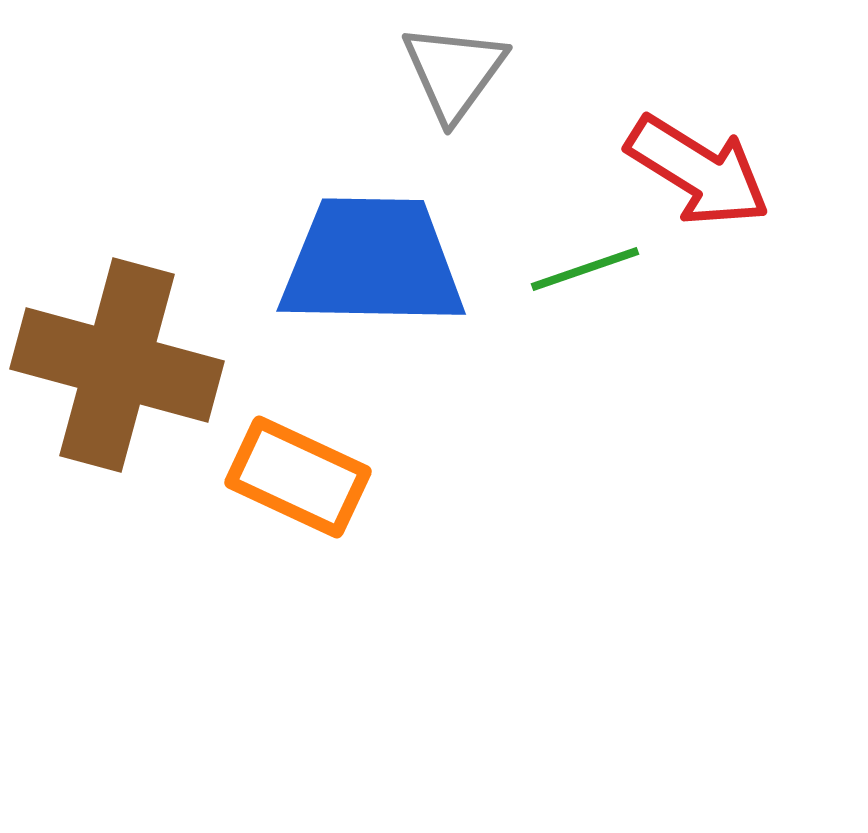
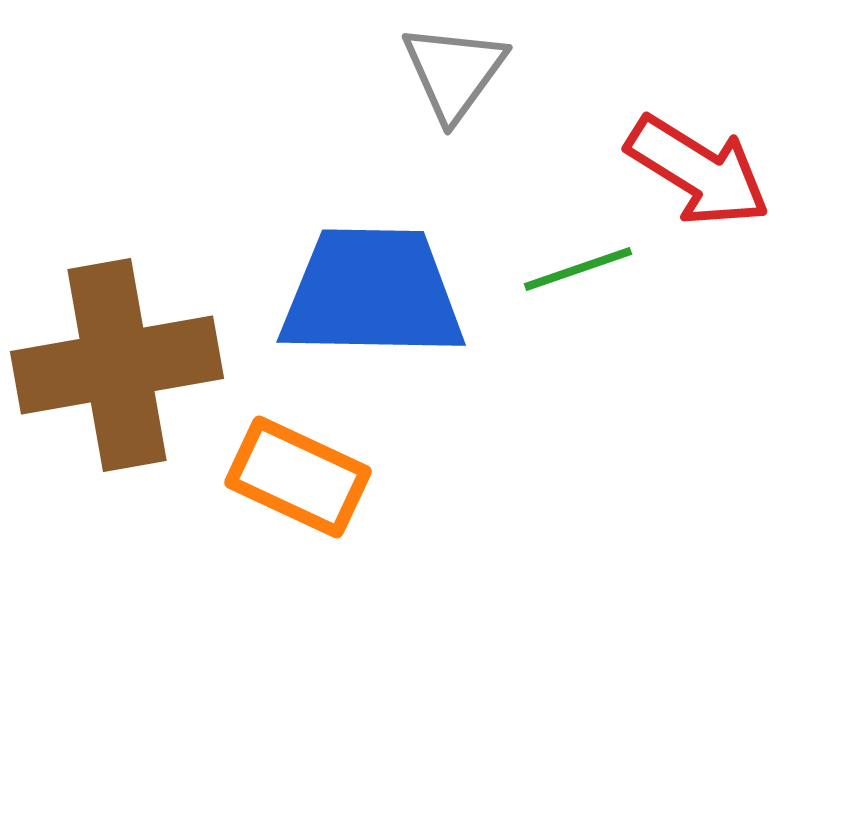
blue trapezoid: moved 31 px down
green line: moved 7 px left
brown cross: rotated 25 degrees counterclockwise
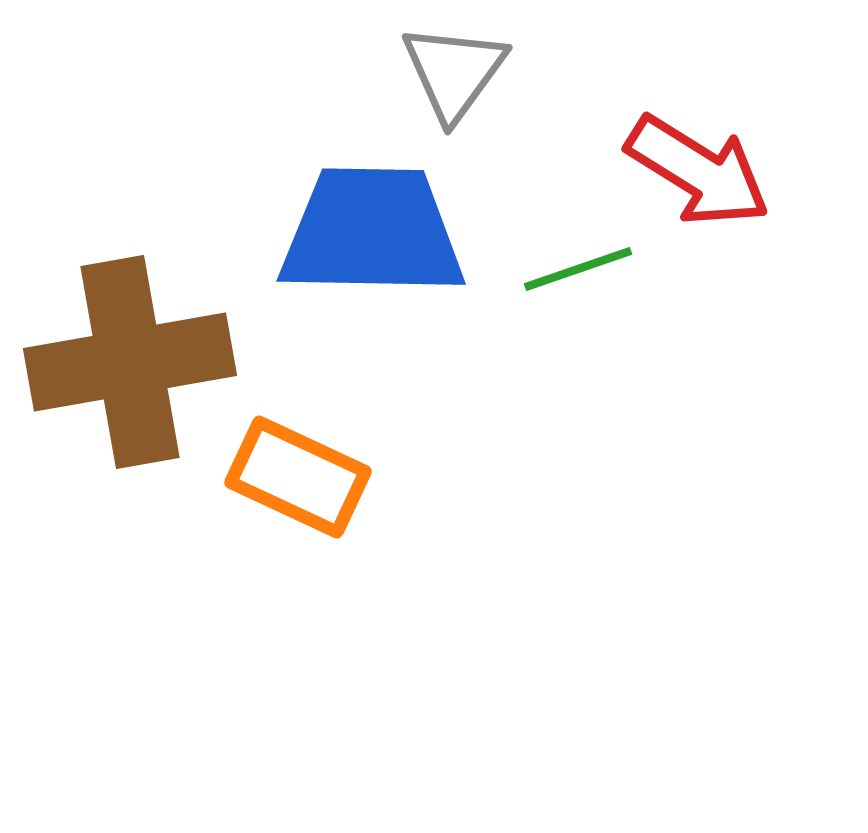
blue trapezoid: moved 61 px up
brown cross: moved 13 px right, 3 px up
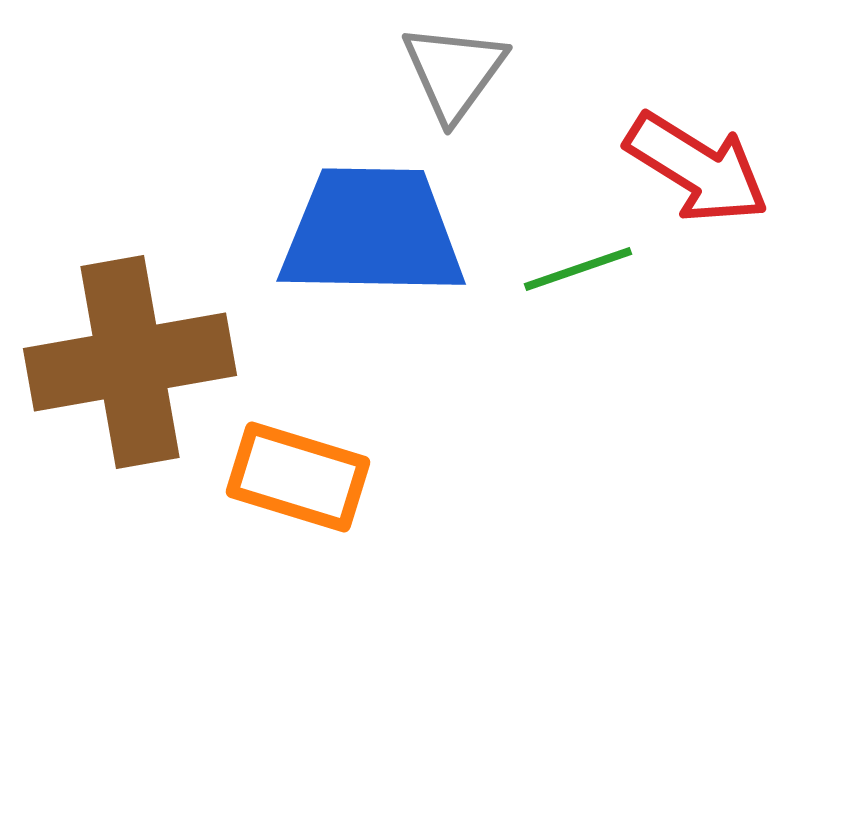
red arrow: moved 1 px left, 3 px up
orange rectangle: rotated 8 degrees counterclockwise
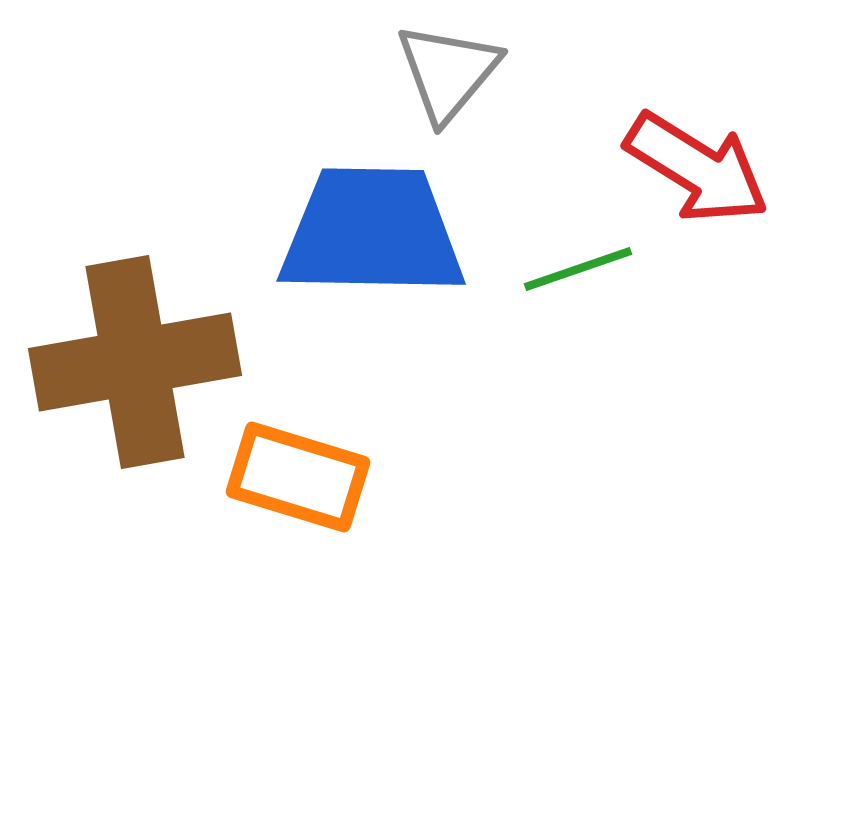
gray triangle: moved 6 px left; rotated 4 degrees clockwise
brown cross: moved 5 px right
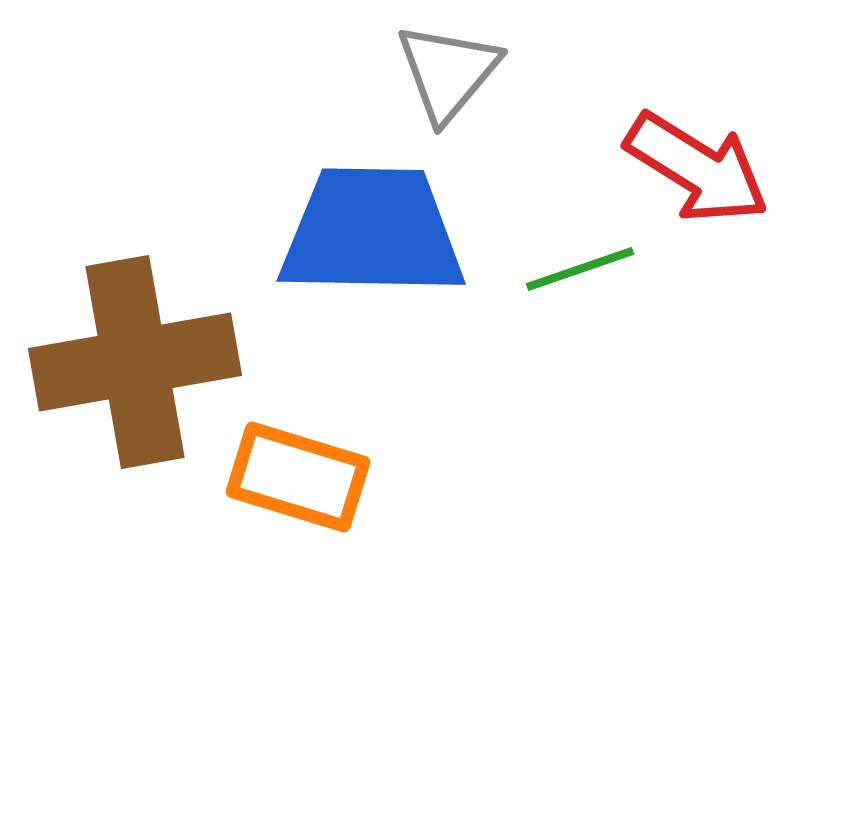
green line: moved 2 px right
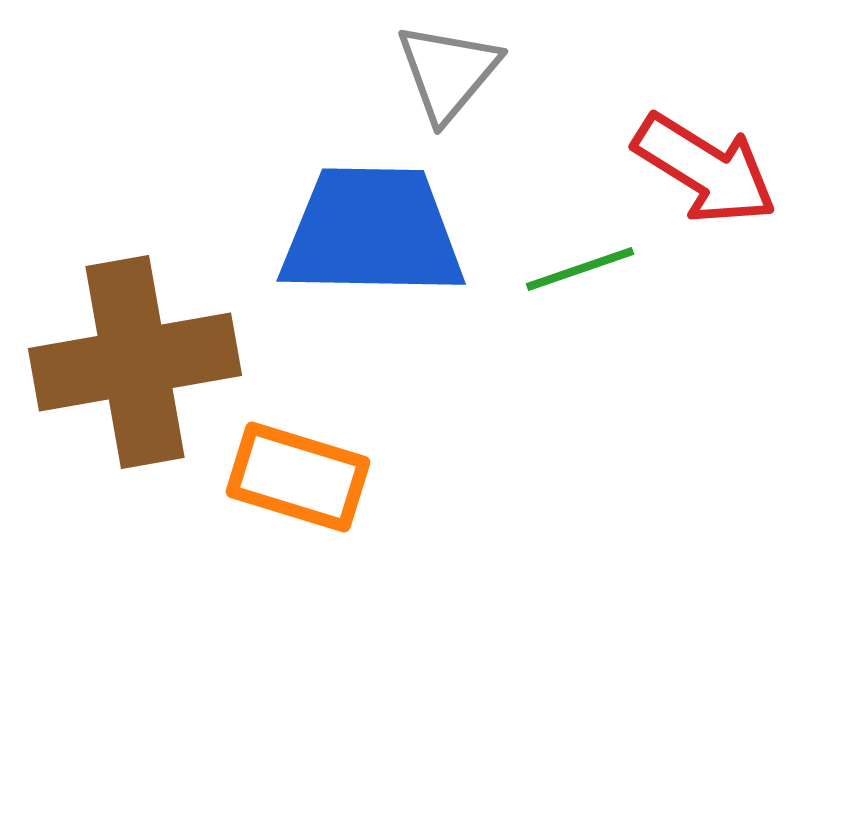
red arrow: moved 8 px right, 1 px down
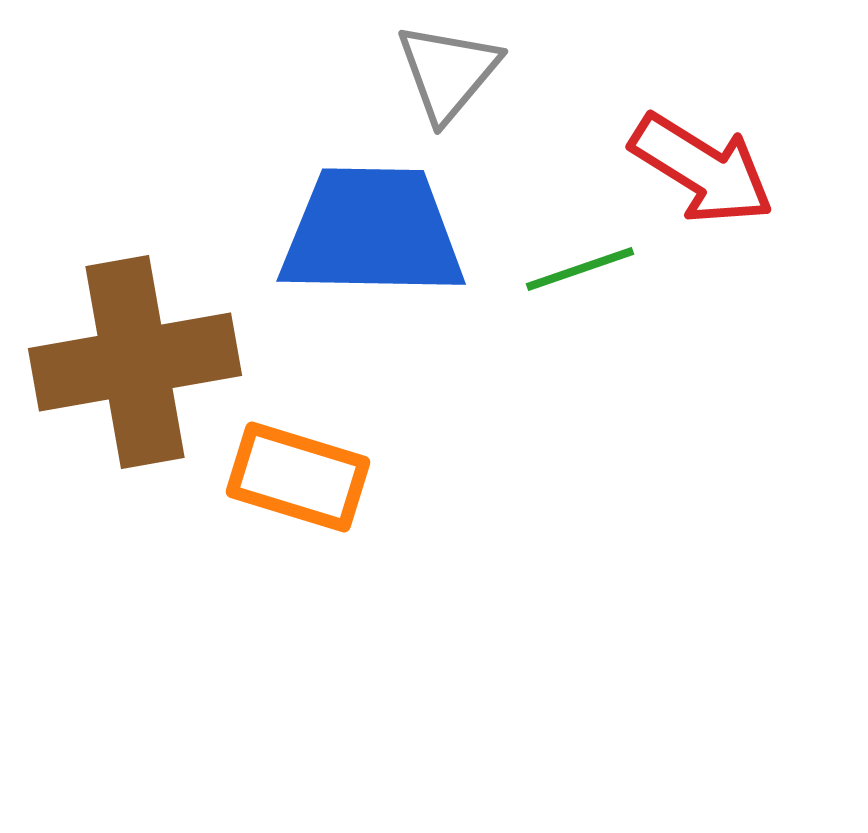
red arrow: moved 3 px left
